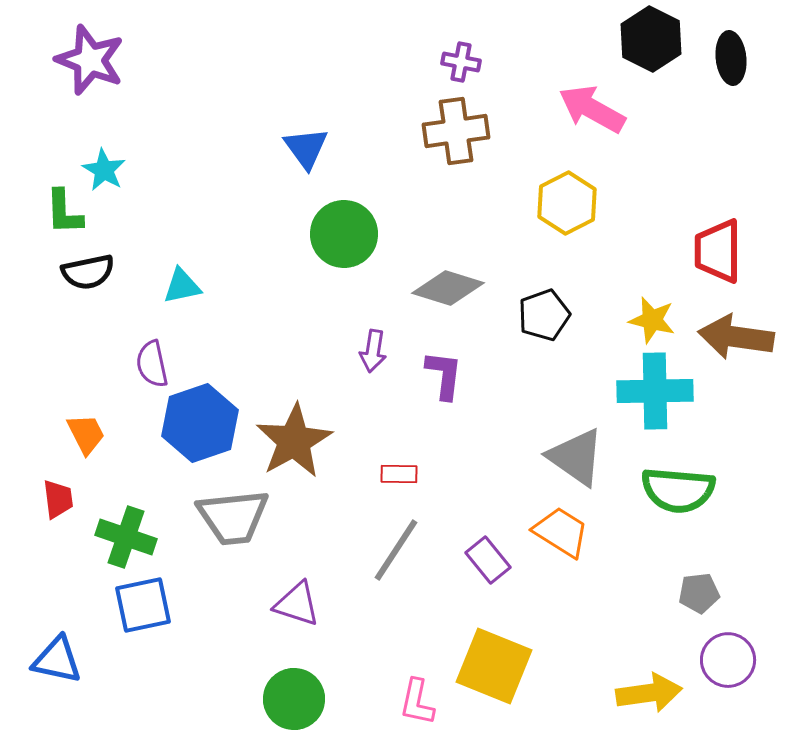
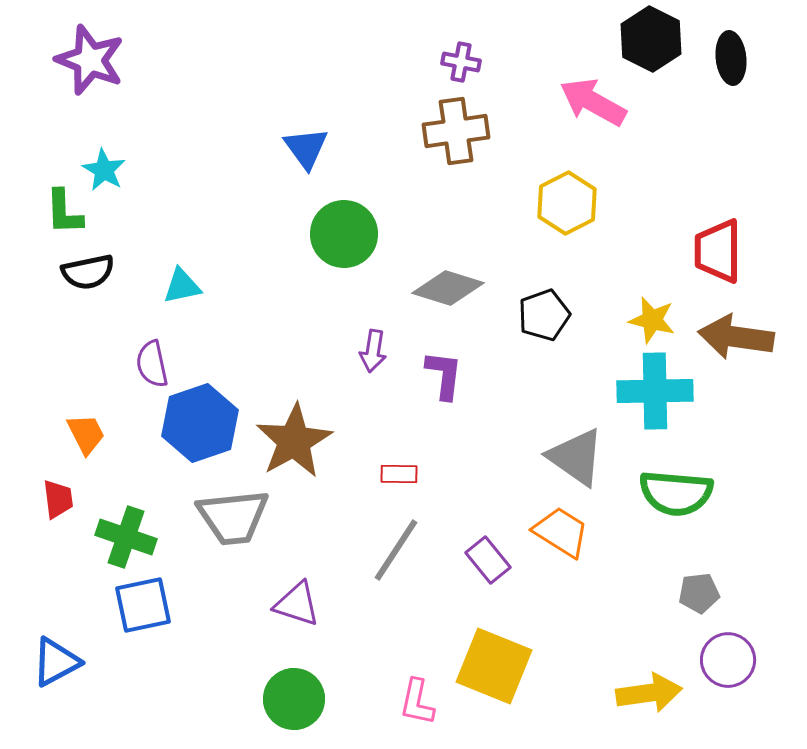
pink arrow at (592, 109): moved 1 px right, 7 px up
green semicircle at (678, 490): moved 2 px left, 3 px down
blue triangle at (57, 660): moved 1 px left, 2 px down; rotated 40 degrees counterclockwise
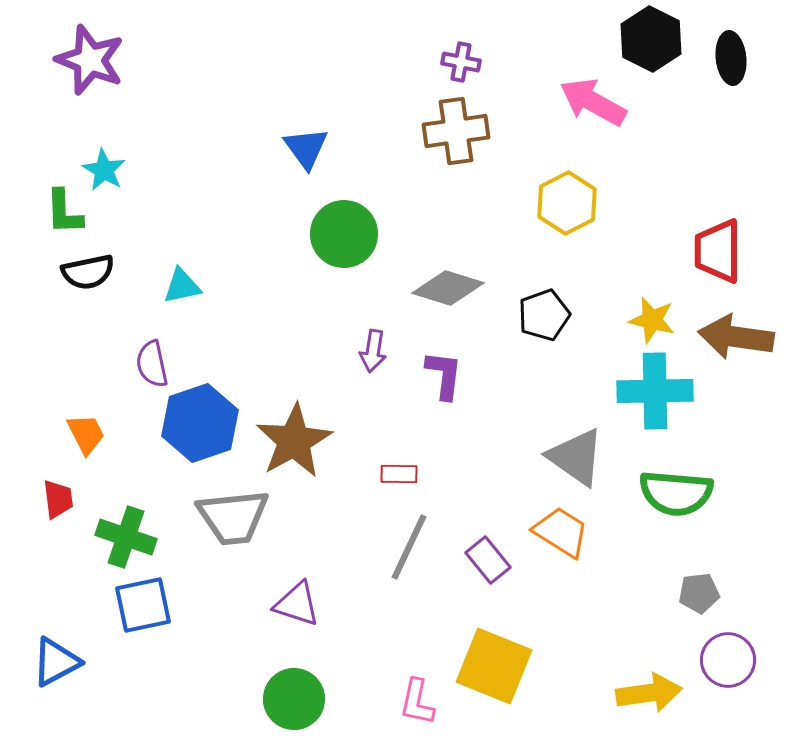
gray line at (396, 550): moved 13 px right, 3 px up; rotated 8 degrees counterclockwise
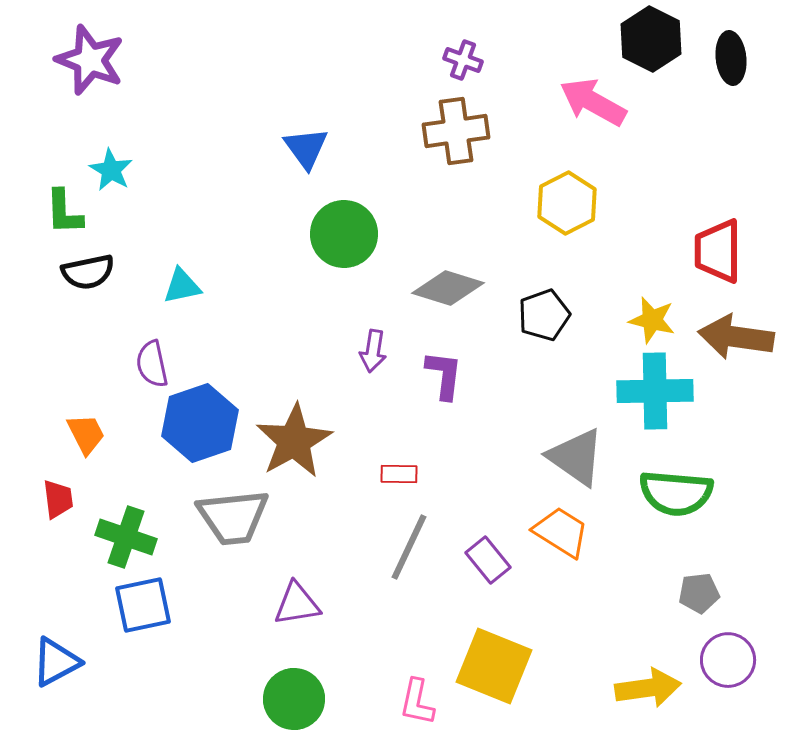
purple cross at (461, 62): moved 2 px right, 2 px up; rotated 9 degrees clockwise
cyan star at (104, 170): moved 7 px right
purple triangle at (297, 604): rotated 27 degrees counterclockwise
yellow arrow at (649, 693): moved 1 px left, 5 px up
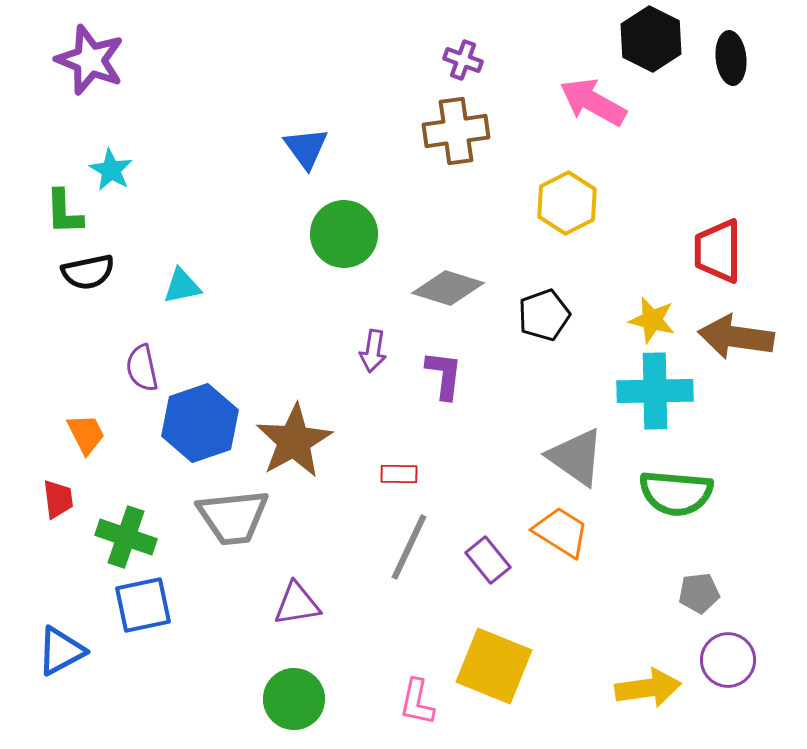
purple semicircle at (152, 364): moved 10 px left, 4 px down
blue triangle at (56, 662): moved 5 px right, 11 px up
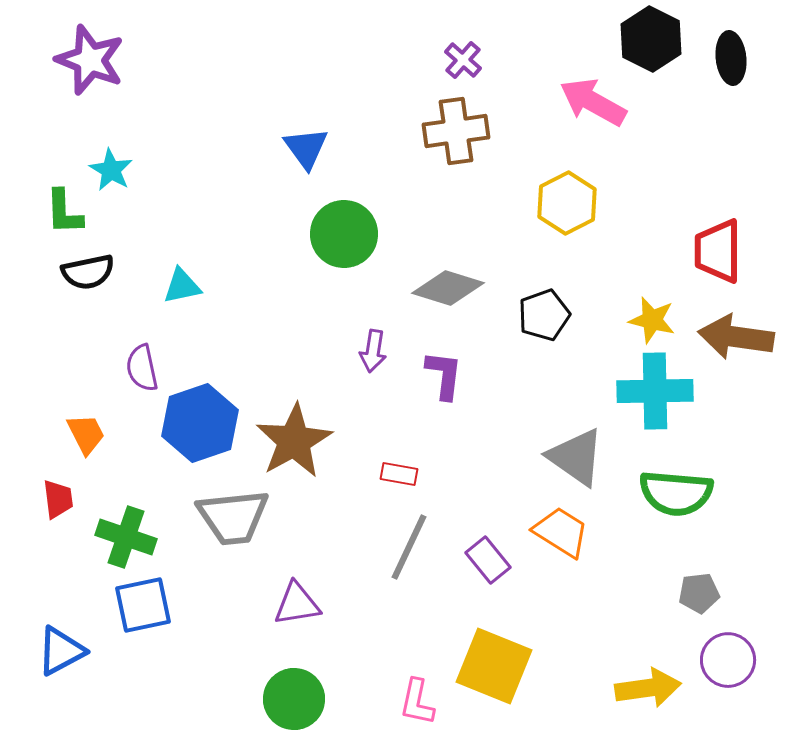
purple cross at (463, 60): rotated 21 degrees clockwise
red rectangle at (399, 474): rotated 9 degrees clockwise
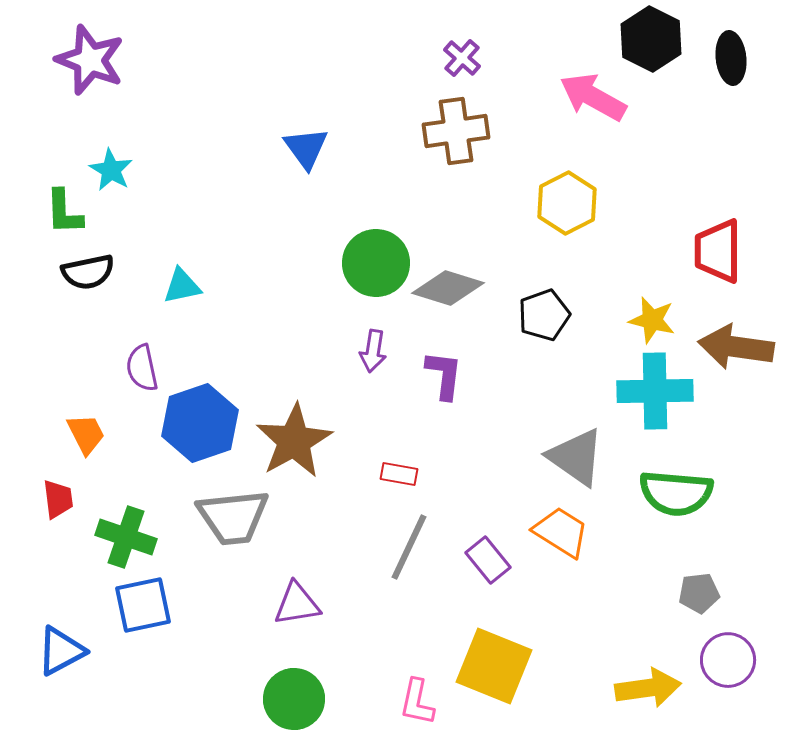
purple cross at (463, 60): moved 1 px left, 2 px up
pink arrow at (593, 102): moved 5 px up
green circle at (344, 234): moved 32 px right, 29 px down
brown arrow at (736, 337): moved 10 px down
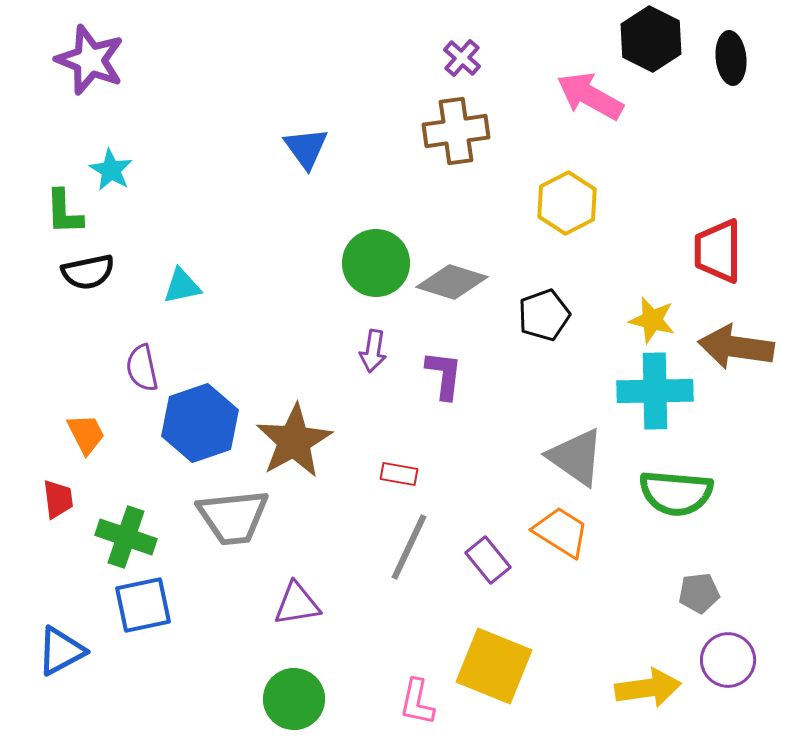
pink arrow at (593, 97): moved 3 px left, 1 px up
gray diamond at (448, 288): moved 4 px right, 6 px up
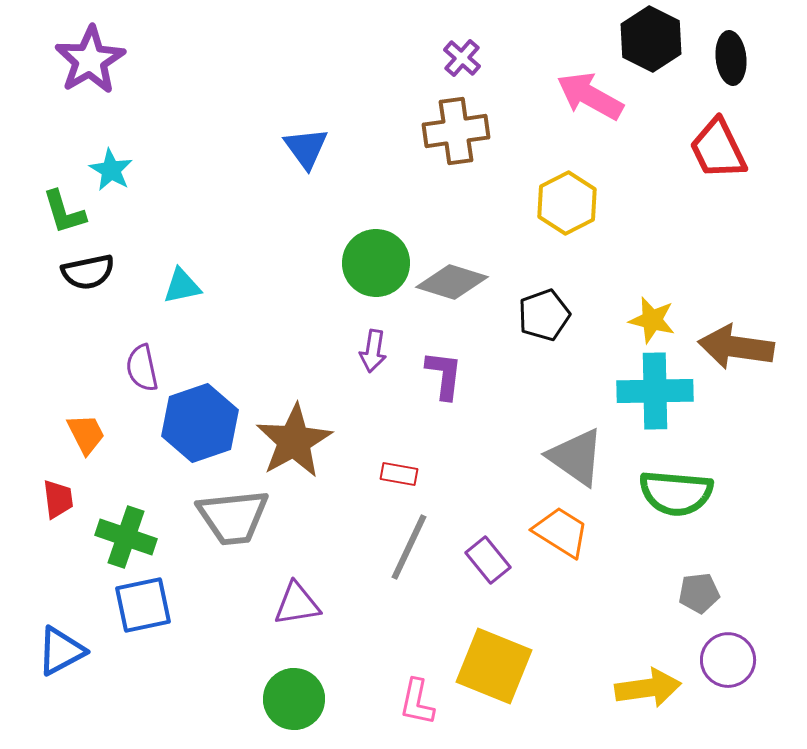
purple star at (90, 60): rotated 20 degrees clockwise
green L-shape at (64, 212): rotated 15 degrees counterclockwise
red trapezoid at (718, 251): moved 102 px up; rotated 26 degrees counterclockwise
